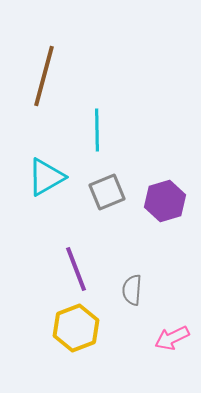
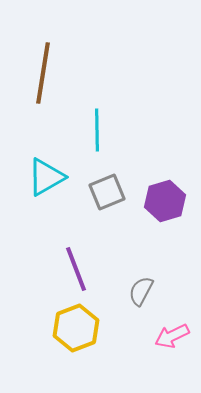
brown line: moved 1 px left, 3 px up; rotated 6 degrees counterclockwise
gray semicircle: moved 9 px right, 1 px down; rotated 24 degrees clockwise
pink arrow: moved 2 px up
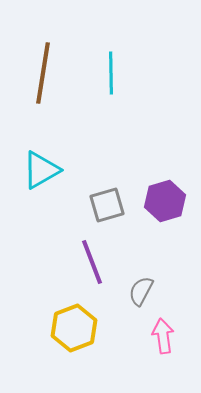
cyan line: moved 14 px right, 57 px up
cyan triangle: moved 5 px left, 7 px up
gray square: moved 13 px down; rotated 6 degrees clockwise
purple line: moved 16 px right, 7 px up
yellow hexagon: moved 2 px left
pink arrow: moved 9 px left; rotated 108 degrees clockwise
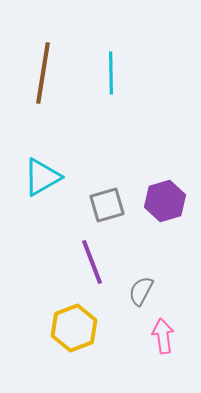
cyan triangle: moved 1 px right, 7 px down
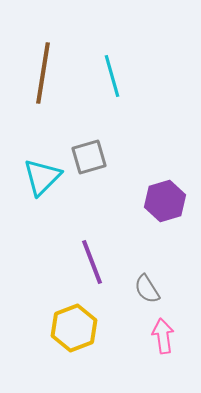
cyan line: moved 1 px right, 3 px down; rotated 15 degrees counterclockwise
cyan triangle: rotated 15 degrees counterclockwise
gray square: moved 18 px left, 48 px up
gray semicircle: moved 6 px right, 2 px up; rotated 60 degrees counterclockwise
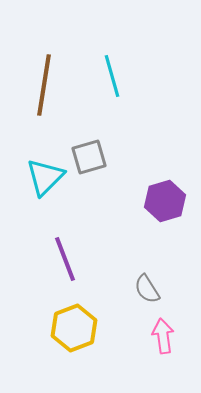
brown line: moved 1 px right, 12 px down
cyan triangle: moved 3 px right
purple line: moved 27 px left, 3 px up
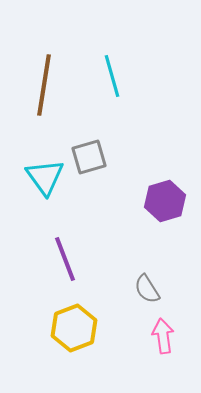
cyan triangle: rotated 21 degrees counterclockwise
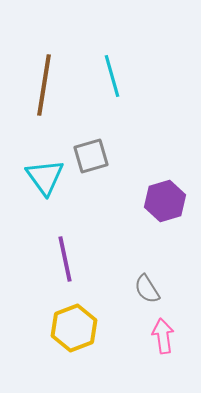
gray square: moved 2 px right, 1 px up
purple line: rotated 9 degrees clockwise
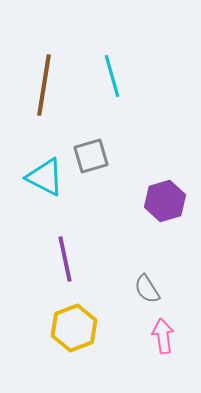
cyan triangle: rotated 27 degrees counterclockwise
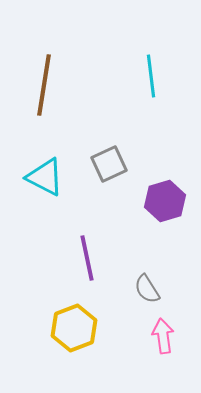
cyan line: moved 39 px right; rotated 9 degrees clockwise
gray square: moved 18 px right, 8 px down; rotated 9 degrees counterclockwise
purple line: moved 22 px right, 1 px up
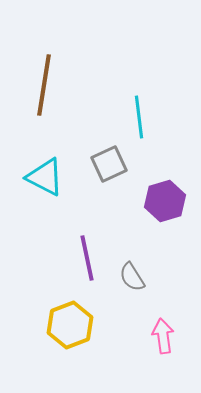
cyan line: moved 12 px left, 41 px down
gray semicircle: moved 15 px left, 12 px up
yellow hexagon: moved 4 px left, 3 px up
